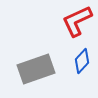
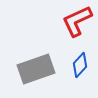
blue diamond: moved 2 px left, 4 px down
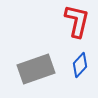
red L-shape: rotated 128 degrees clockwise
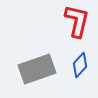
gray rectangle: moved 1 px right
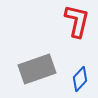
blue diamond: moved 14 px down
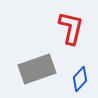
red L-shape: moved 6 px left, 7 px down
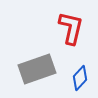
blue diamond: moved 1 px up
